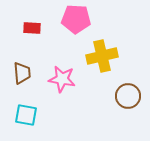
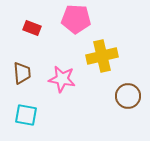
red rectangle: rotated 18 degrees clockwise
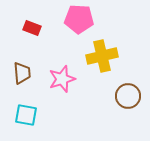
pink pentagon: moved 3 px right
pink star: rotated 28 degrees counterclockwise
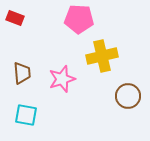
red rectangle: moved 17 px left, 10 px up
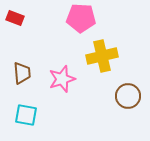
pink pentagon: moved 2 px right, 1 px up
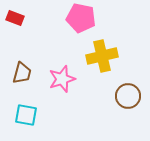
pink pentagon: rotated 8 degrees clockwise
brown trapezoid: rotated 20 degrees clockwise
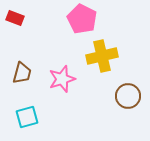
pink pentagon: moved 1 px right, 1 px down; rotated 16 degrees clockwise
cyan square: moved 1 px right, 2 px down; rotated 25 degrees counterclockwise
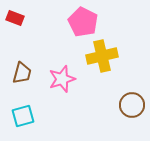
pink pentagon: moved 1 px right, 3 px down
brown circle: moved 4 px right, 9 px down
cyan square: moved 4 px left, 1 px up
